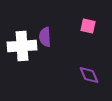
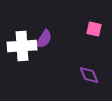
pink square: moved 6 px right, 3 px down
purple semicircle: moved 1 px left, 2 px down; rotated 144 degrees counterclockwise
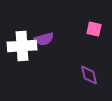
purple semicircle: rotated 42 degrees clockwise
purple diamond: rotated 10 degrees clockwise
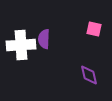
purple semicircle: rotated 108 degrees clockwise
white cross: moved 1 px left, 1 px up
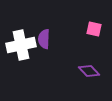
white cross: rotated 8 degrees counterclockwise
purple diamond: moved 4 px up; rotated 30 degrees counterclockwise
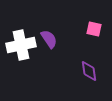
purple semicircle: moved 5 px right; rotated 144 degrees clockwise
purple diamond: rotated 35 degrees clockwise
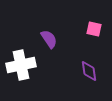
white cross: moved 20 px down
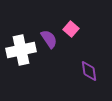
pink square: moved 23 px left; rotated 28 degrees clockwise
white cross: moved 15 px up
